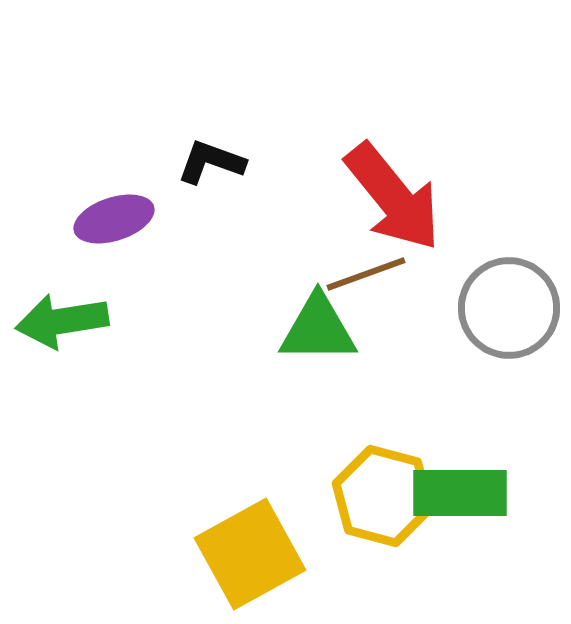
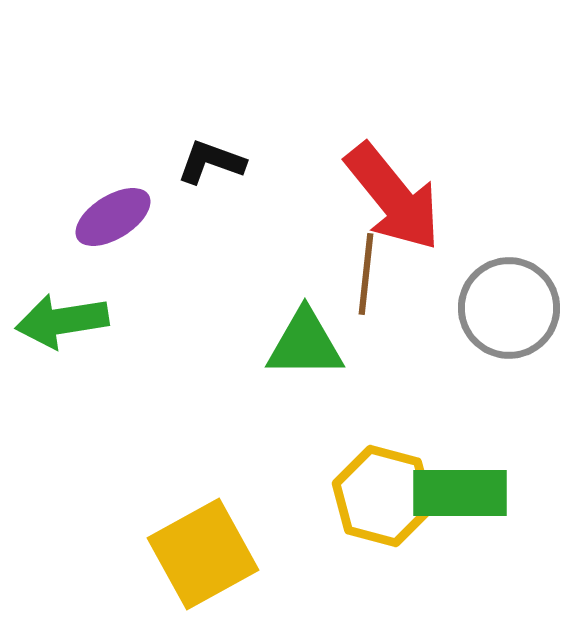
purple ellipse: moved 1 px left, 2 px up; rotated 14 degrees counterclockwise
brown line: rotated 64 degrees counterclockwise
green triangle: moved 13 px left, 15 px down
yellow square: moved 47 px left
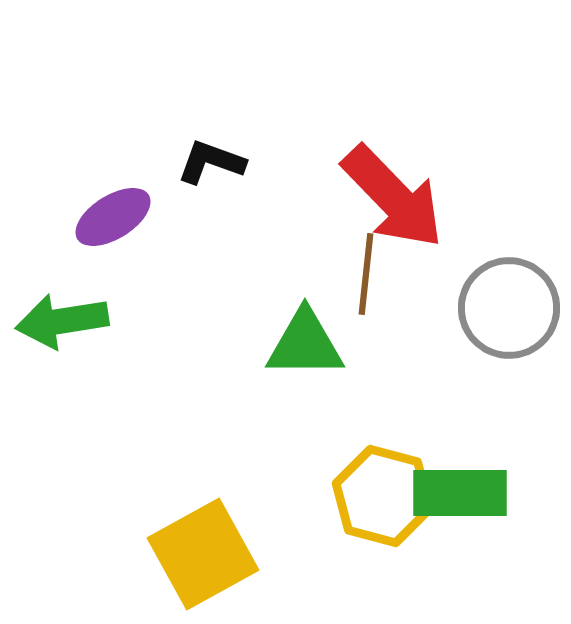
red arrow: rotated 5 degrees counterclockwise
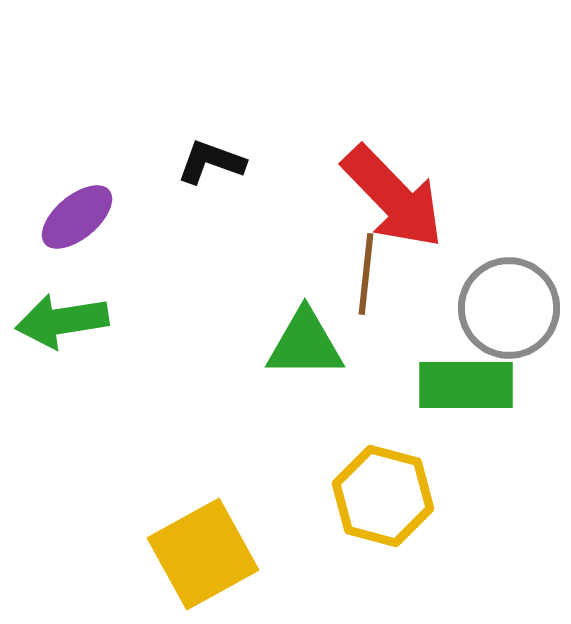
purple ellipse: moved 36 px left; rotated 8 degrees counterclockwise
green rectangle: moved 6 px right, 108 px up
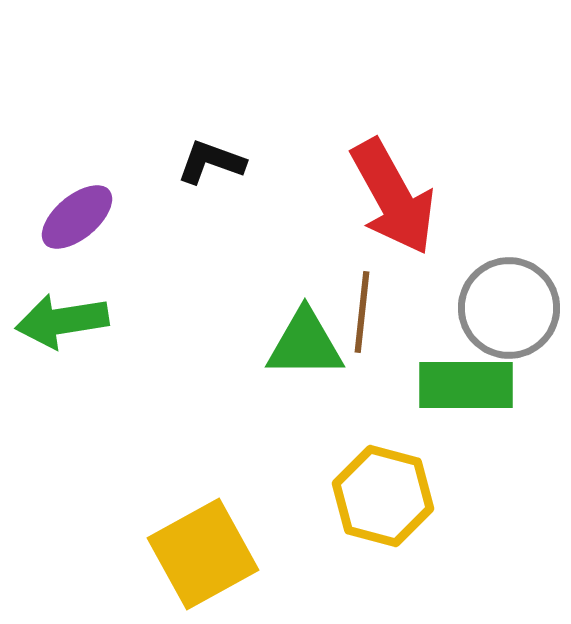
red arrow: rotated 15 degrees clockwise
brown line: moved 4 px left, 38 px down
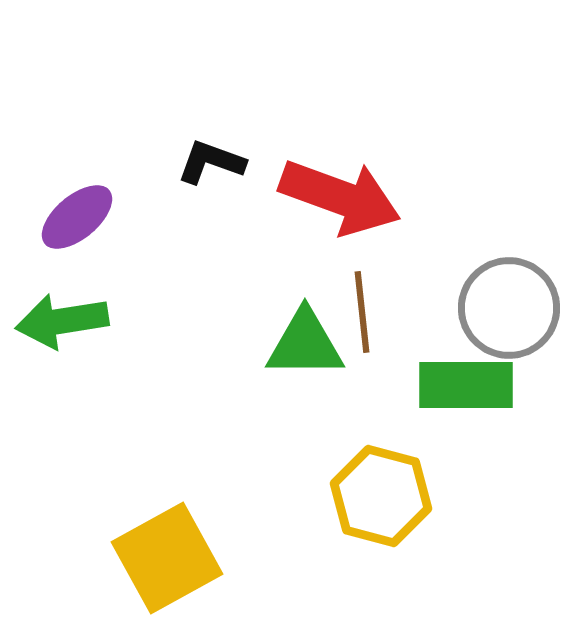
red arrow: moved 53 px left; rotated 41 degrees counterclockwise
brown line: rotated 12 degrees counterclockwise
yellow hexagon: moved 2 px left
yellow square: moved 36 px left, 4 px down
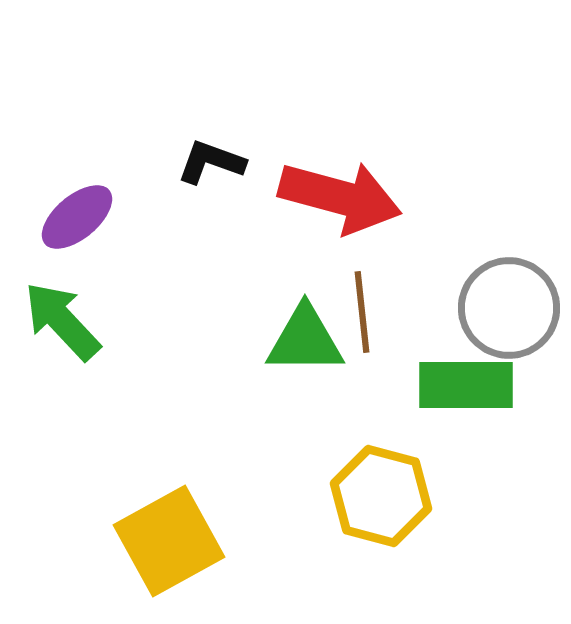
red arrow: rotated 5 degrees counterclockwise
green arrow: rotated 56 degrees clockwise
green triangle: moved 4 px up
yellow square: moved 2 px right, 17 px up
